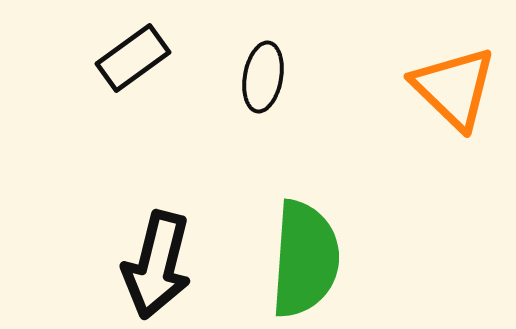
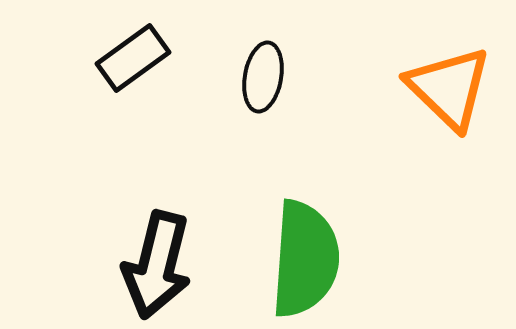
orange triangle: moved 5 px left
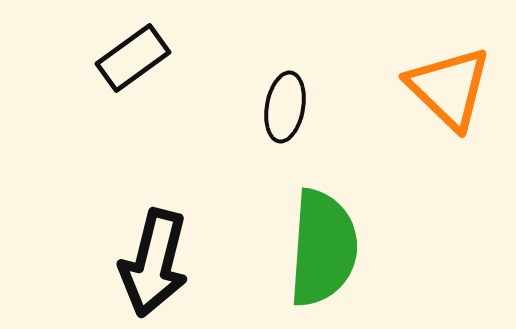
black ellipse: moved 22 px right, 30 px down
green semicircle: moved 18 px right, 11 px up
black arrow: moved 3 px left, 2 px up
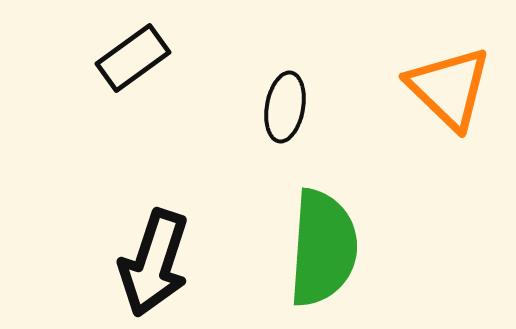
black arrow: rotated 4 degrees clockwise
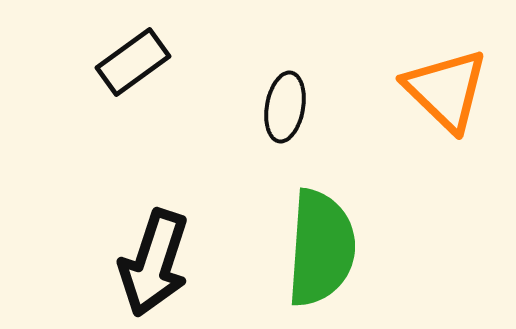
black rectangle: moved 4 px down
orange triangle: moved 3 px left, 2 px down
green semicircle: moved 2 px left
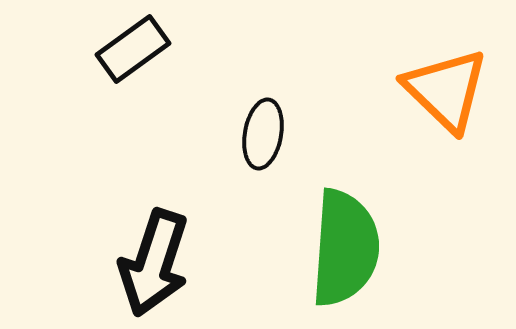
black rectangle: moved 13 px up
black ellipse: moved 22 px left, 27 px down
green semicircle: moved 24 px right
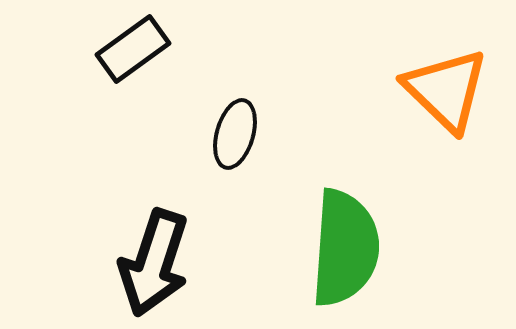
black ellipse: moved 28 px left; rotated 6 degrees clockwise
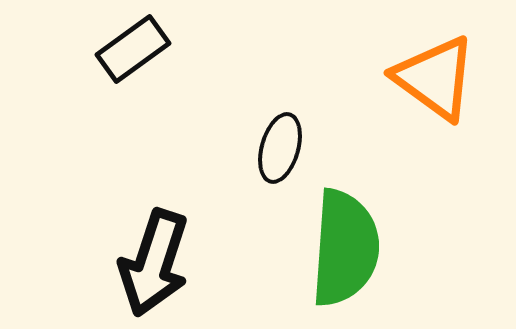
orange triangle: moved 11 px left, 12 px up; rotated 8 degrees counterclockwise
black ellipse: moved 45 px right, 14 px down
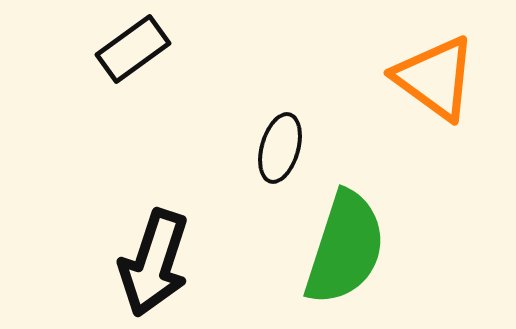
green semicircle: rotated 14 degrees clockwise
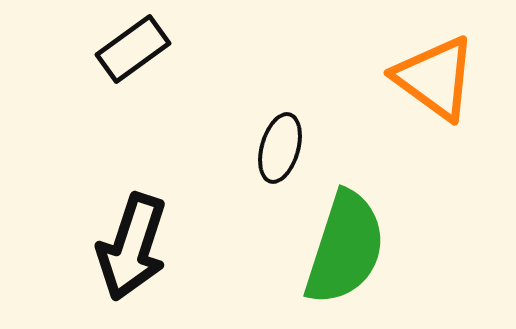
black arrow: moved 22 px left, 16 px up
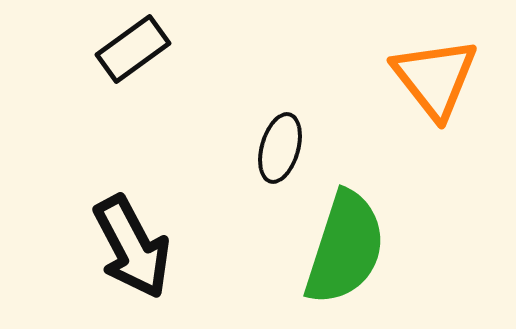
orange triangle: rotated 16 degrees clockwise
black arrow: rotated 46 degrees counterclockwise
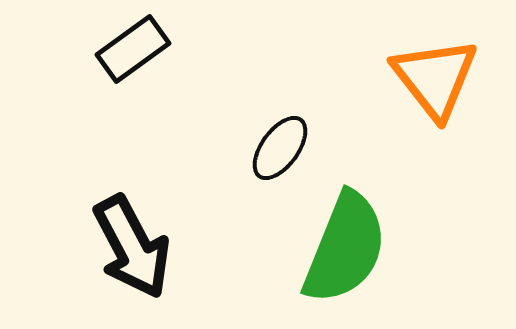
black ellipse: rotated 20 degrees clockwise
green semicircle: rotated 4 degrees clockwise
